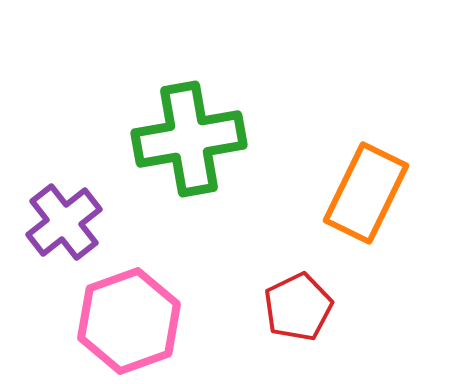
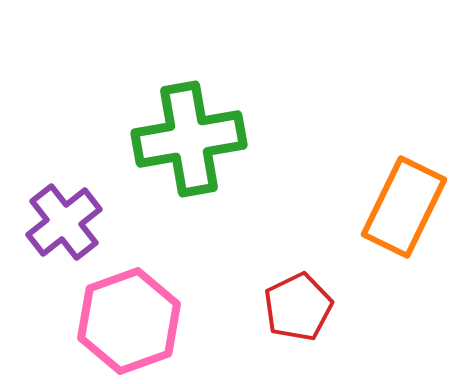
orange rectangle: moved 38 px right, 14 px down
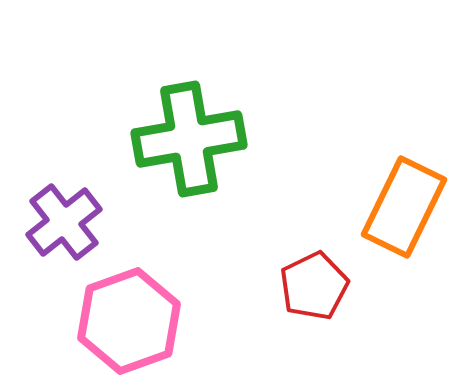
red pentagon: moved 16 px right, 21 px up
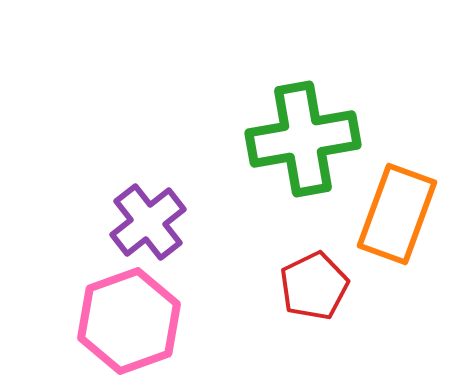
green cross: moved 114 px right
orange rectangle: moved 7 px left, 7 px down; rotated 6 degrees counterclockwise
purple cross: moved 84 px right
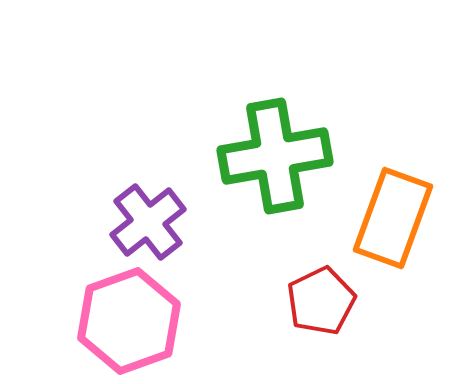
green cross: moved 28 px left, 17 px down
orange rectangle: moved 4 px left, 4 px down
red pentagon: moved 7 px right, 15 px down
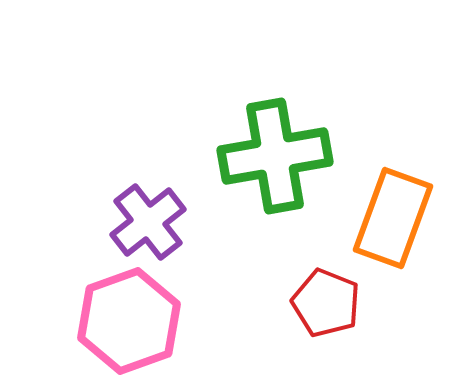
red pentagon: moved 5 px right, 2 px down; rotated 24 degrees counterclockwise
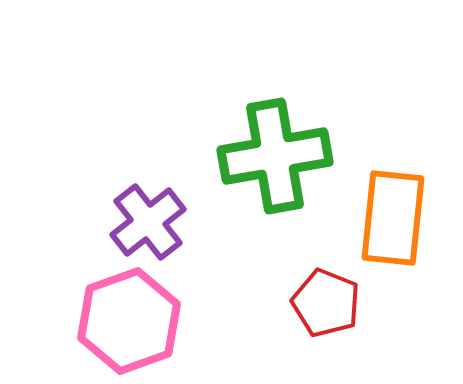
orange rectangle: rotated 14 degrees counterclockwise
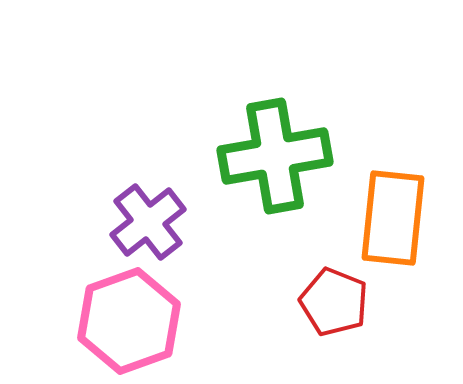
red pentagon: moved 8 px right, 1 px up
